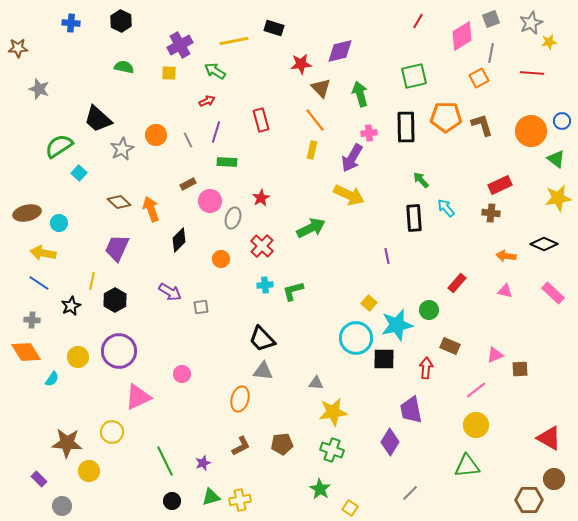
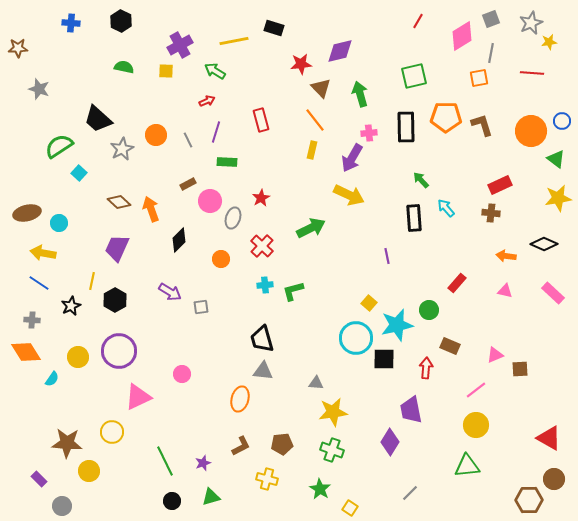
yellow square at (169, 73): moved 3 px left, 2 px up
orange square at (479, 78): rotated 18 degrees clockwise
black trapezoid at (262, 339): rotated 28 degrees clockwise
yellow cross at (240, 500): moved 27 px right, 21 px up; rotated 25 degrees clockwise
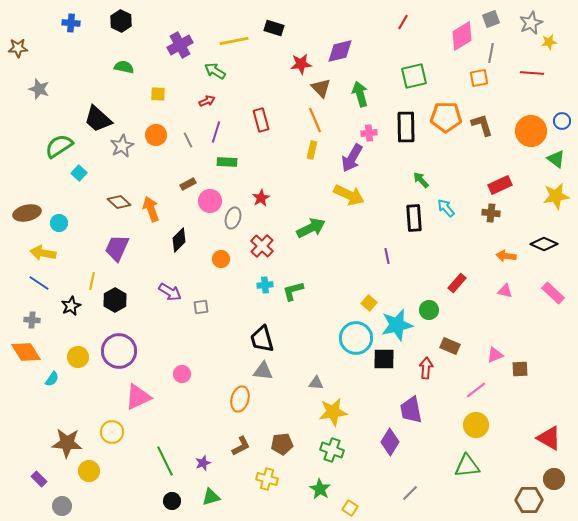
red line at (418, 21): moved 15 px left, 1 px down
yellow square at (166, 71): moved 8 px left, 23 px down
orange line at (315, 120): rotated 15 degrees clockwise
gray star at (122, 149): moved 3 px up
yellow star at (558, 198): moved 2 px left, 2 px up
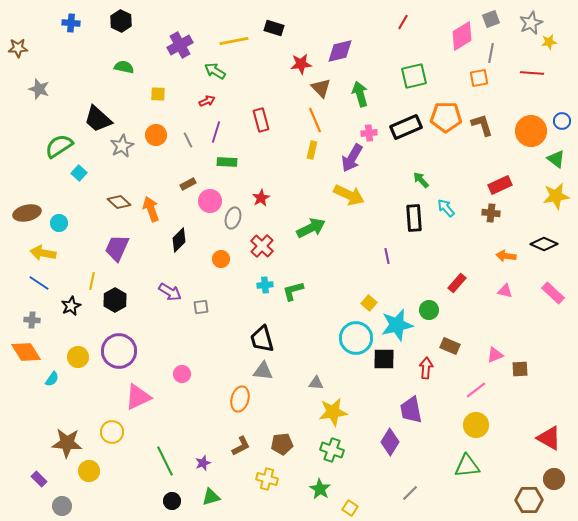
black rectangle at (406, 127): rotated 68 degrees clockwise
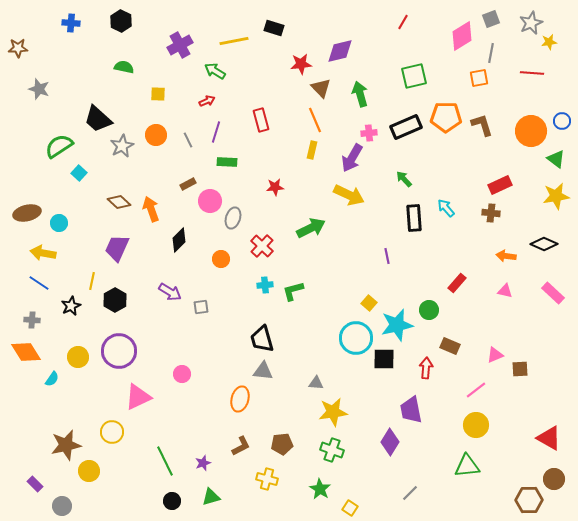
green arrow at (421, 180): moved 17 px left, 1 px up
red star at (261, 198): moved 14 px right, 11 px up; rotated 24 degrees clockwise
brown star at (67, 443): moved 1 px left, 2 px down; rotated 16 degrees counterclockwise
purple rectangle at (39, 479): moved 4 px left, 5 px down
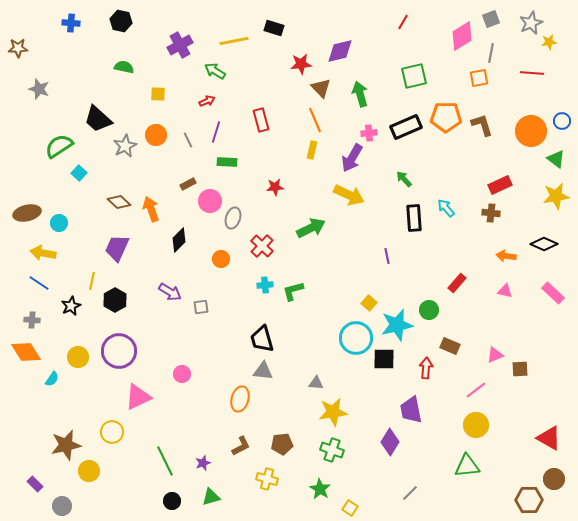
black hexagon at (121, 21): rotated 15 degrees counterclockwise
gray star at (122, 146): moved 3 px right
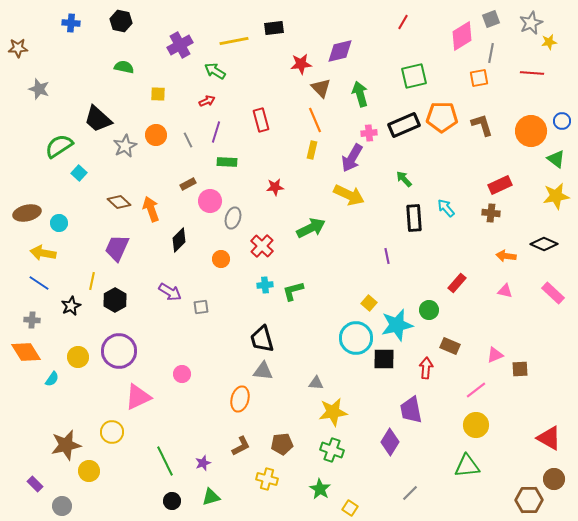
black rectangle at (274, 28): rotated 24 degrees counterclockwise
orange pentagon at (446, 117): moved 4 px left
black rectangle at (406, 127): moved 2 px left, 2 px up
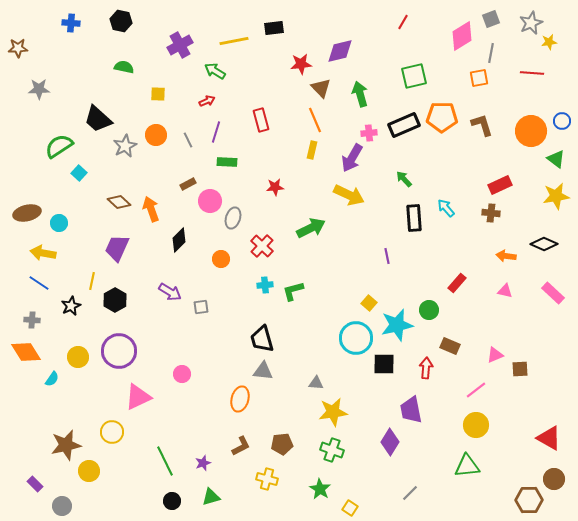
gray star at (39, 89): rotated 20 degrees counterclockwise
black square at (384, 359): moved 5 px down
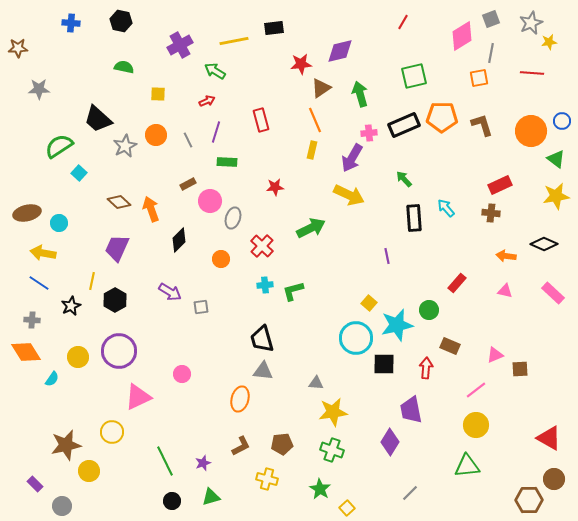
brown triangle at (321, 88): rotated 40 degrees clockwise
yellow square at (350, 508): moved 3 px left; rotated 14 degrees clockwise
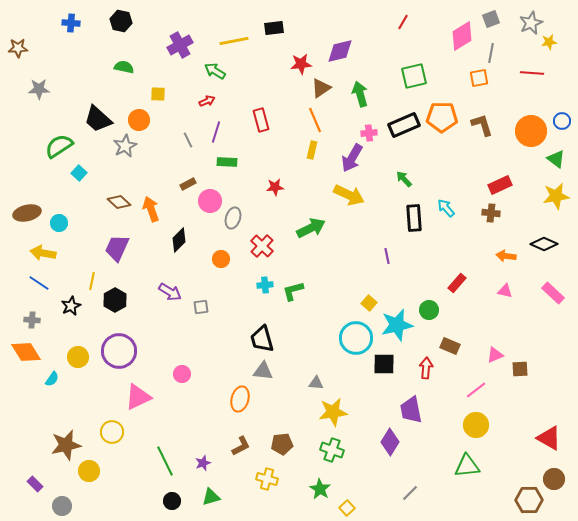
orange circle at (156, 135): moved 17 px left, 15 px up
